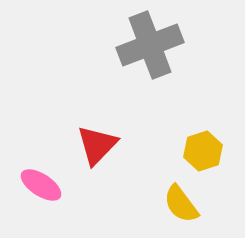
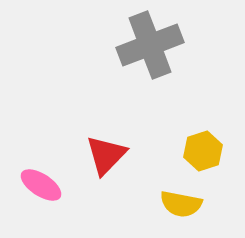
red triangle: moved 9 px right, 10 px down
yellow semicircle: rotated 42 degrees counterclockwise
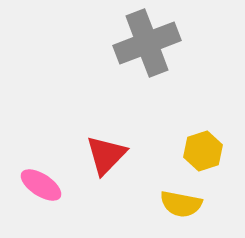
gray cross: moved 3 px left, 2 px up
